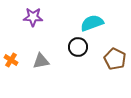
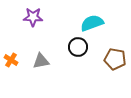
brown pentagon: rotated 15 degrees counterclockwise
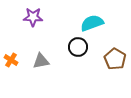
brown pentagon: rotated 20 degrees clockwise
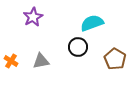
purple star: rotated 30 degrees counterclockwise
orange cross: moved 1 px down
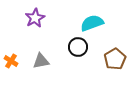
purple star: moved 2 px right, 1 px down
brown pentagon: rotated 10 degrees clockwise
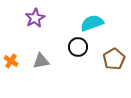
brown pentagon: moved 1 px left
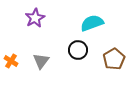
black circle: moved 3 px down
gray triangle: rotated 42 degrees counterclockwise
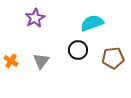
brown pentagon: moved 1 px left, 1 px up; rotated 25 degrees clockwise
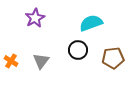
cyan semicircle: moved 1 px left
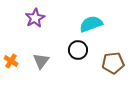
cyan semicircle: moved 1 px down
brown pentagon: moved 5 px down
